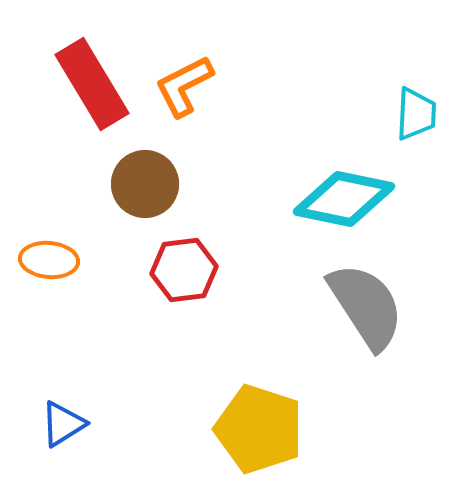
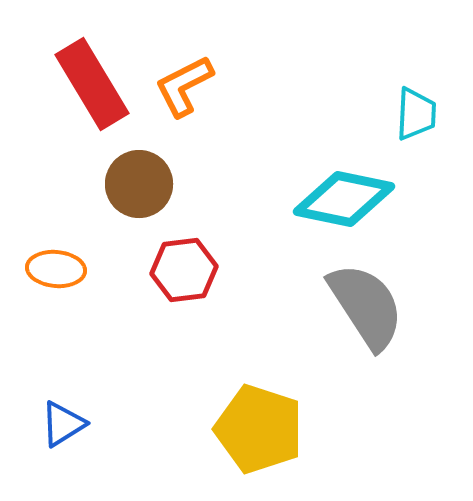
brown circle: moved 6 px left
orange ellipse: moved 7 px right, 9 px down
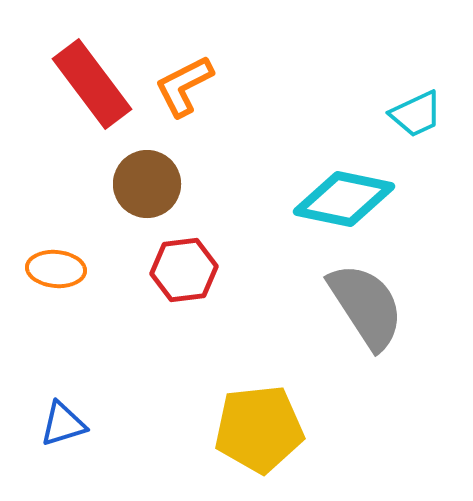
red rectangle: rotated 6 degrees counterclockwise
cyan trapezoid: rotated 62 degrees clockwise
brown circle: moved 8 px right
blue triangle: rotated 15 degrees clockwise
yellow pentagon: rotated 24 degrees counterclockwise
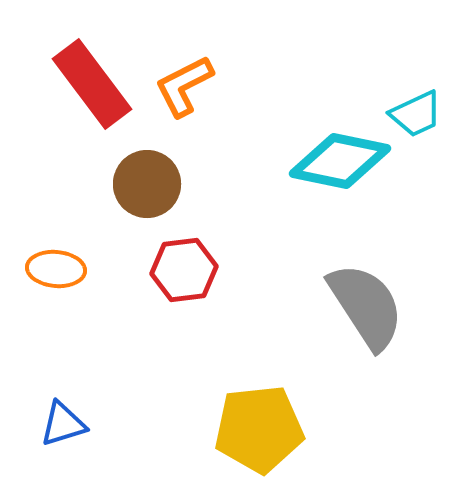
cyan diamond: moved 4 px left, 38 px up
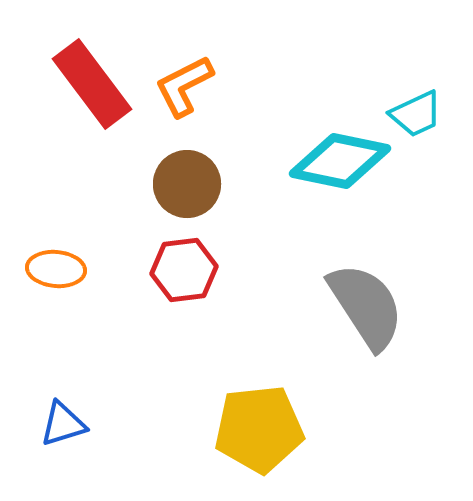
brown circle: moved 40 px right
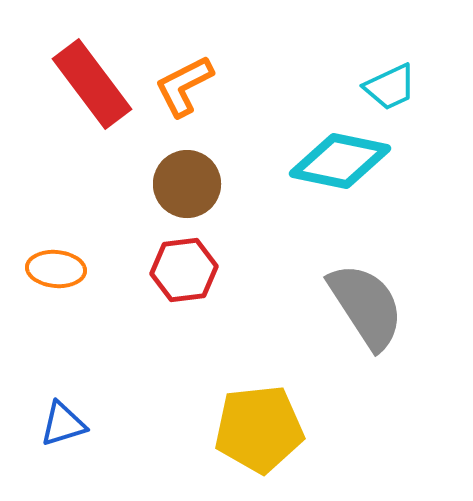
cyan trapezoid: moved 26 px left, 27 px up
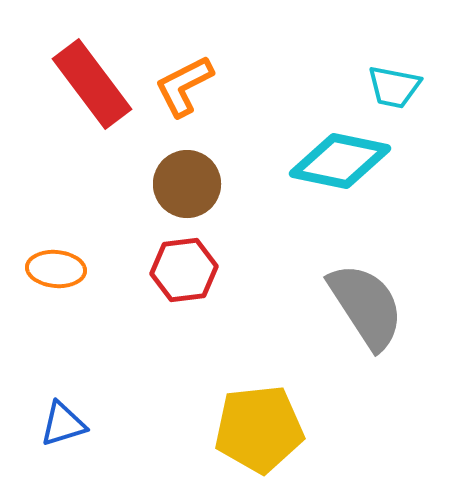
cyan trapezoid: moved 4 px right; rotated 36 degrees clockwise
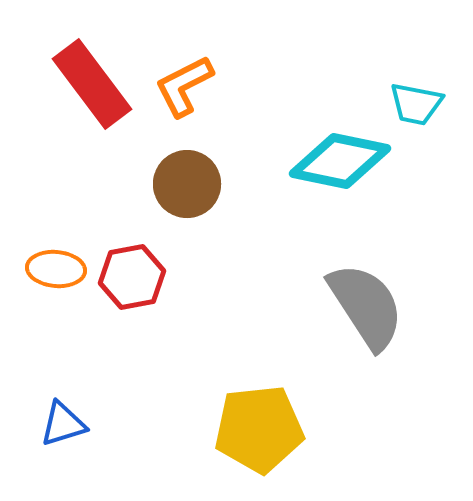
cyan trapezoid: moved 22 px right, 17 px down
red hexagon: moved 52 px left, 7 px down; rotated 4 degrees counterclockwise
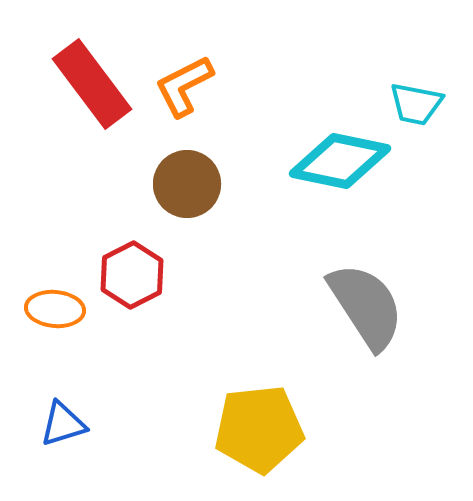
orange ellipse: moved 1 px left, 40 px down
red hexagon: moved 2 px up; rotated 16 degrees counterclockwise
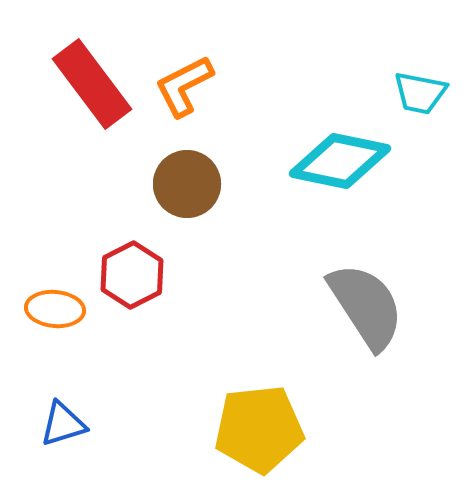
cyan trapezoid: moved 4 px right, 11 px up
